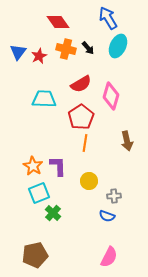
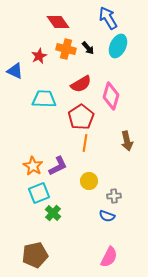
blue triangle: moved 3 px left, 19 px down; rotated 42 degrees counterclockwise
purple L-shape: rotated 65 degrees clockwise
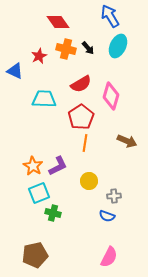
blue arrow: moved 2 px right, 2 px up
brown arrow: rotated 54 degrees counterclockwise
green cross: rotated 28 degrees counterclockwise
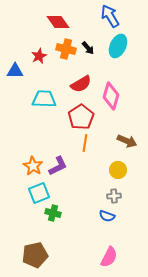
blue triangle: rotated 24 degrees counterclockwise
yellow circle: moved 29 px right, 11 px up
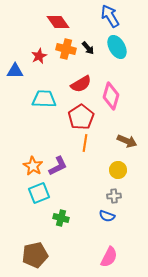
cyan ellipse: moved 1 px left, 1 px down; rotated 55 degrees counterclockwise
green cross: moved 8 px right, 5 px down
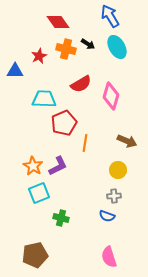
black arrow: moved 4 px up; rotated 16 degrees counterclockwise
red pentagon: moved 17 px left, 6 px down; rotated 10 degrees clockwise
pink semicircle: rotated 135 degrees clockwise
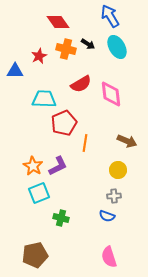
pink diamond: moved 2 px up; rotated 24 degrees counterclockwise
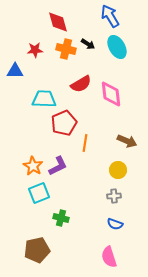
red diamond: rotated 20 degrees clockwise
red star: moved 4 px left, 6 px up; rotated 21 degrees clockwise
blue semicircle: moved 8 px right, 8 px down
brown pentagon: moved 2 px right, 5 px up
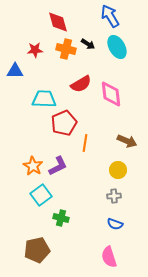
cyan square: moved 2 px right, 2 px down; rotated 15 degrees counterclockwise
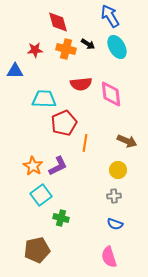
red semicircle: rotated 25 degrees clockwise
